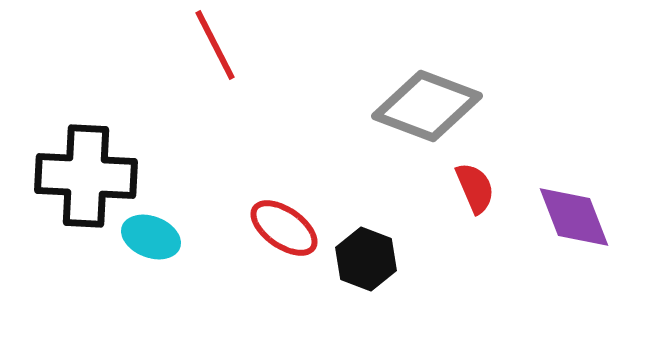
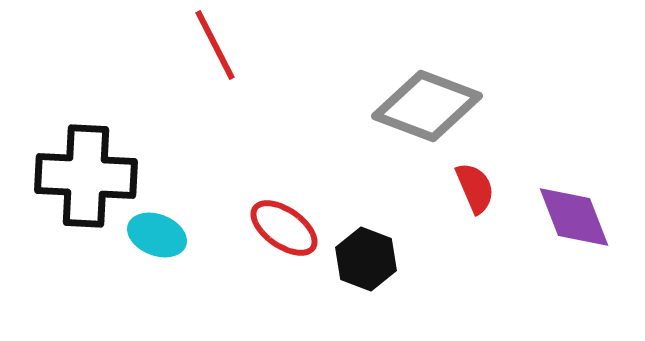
cyan ellipse: moved 6 px right, 2 px up
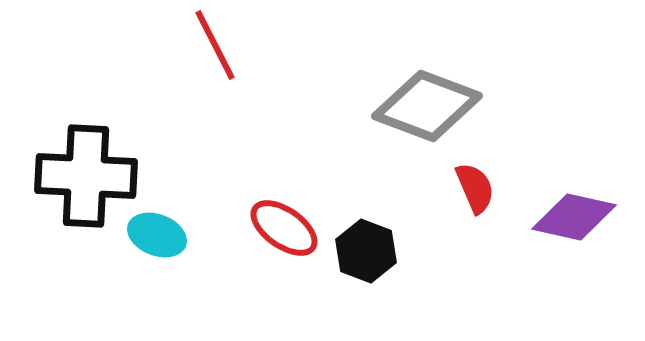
purple diamond: rotated 56 degrees counterclockwise
black hexagon: moved 8 px up
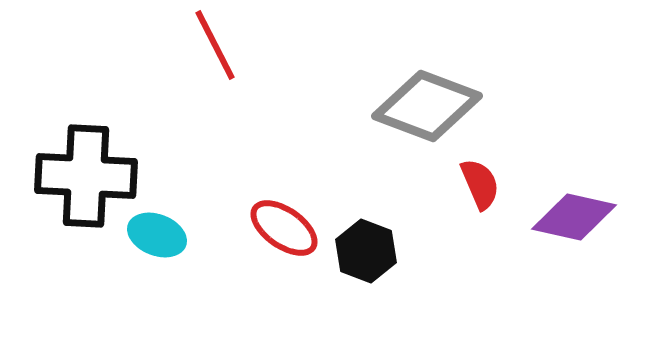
red semicircle: moved 5 px right, 4 px up
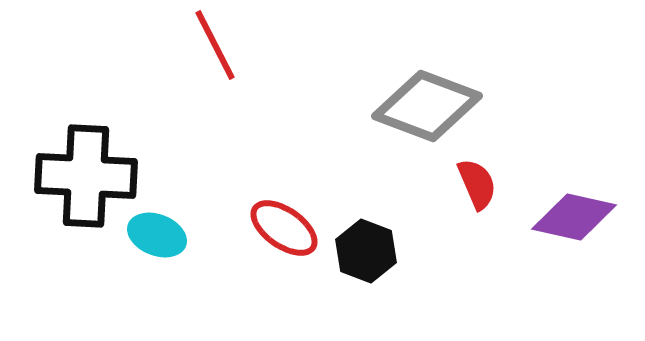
red semicircle: moved 3 px left
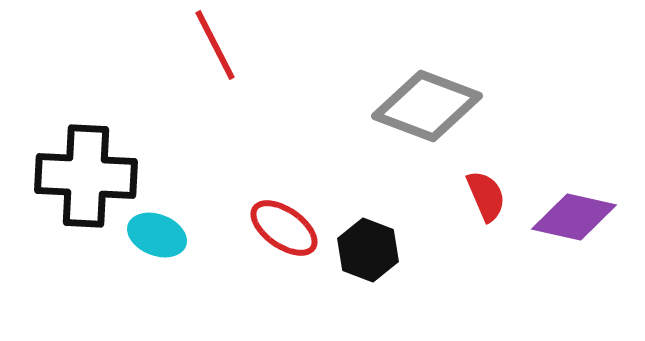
red semicircle: moved 9 px right, 12 px down
black hexagon: moved 2 px right, 1 px up
